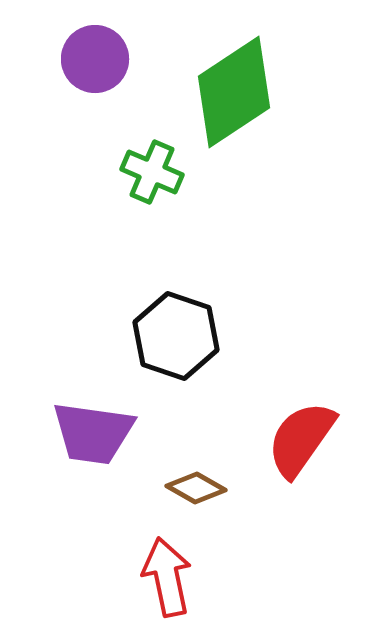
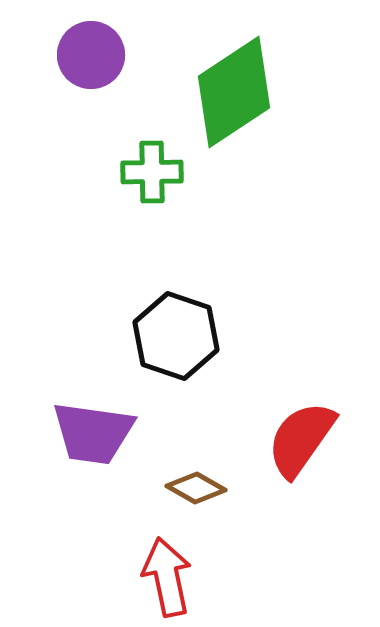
purple circle: moved 4 px left, 4 px up
green cross: rotated 24 degrees counterclockwise
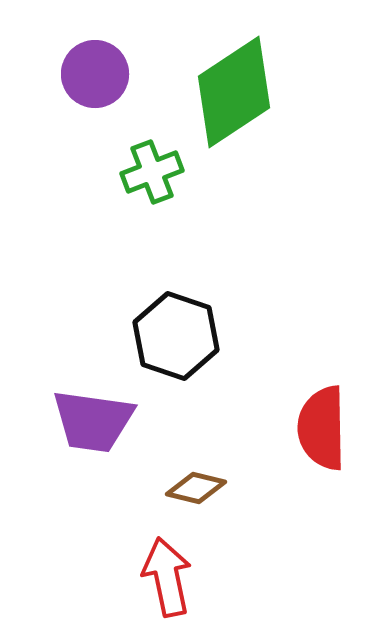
purple circle: moved 4 px right, 19 px down
green cross: rotated 20 degrees counterclockwise
purple trapezoid: moved 12 px up
red semicircle: moved 21 px right, 11 px up; rotated 36 degrees counterclockwise
brown diamond: rotated 16 degrees counterclockwise
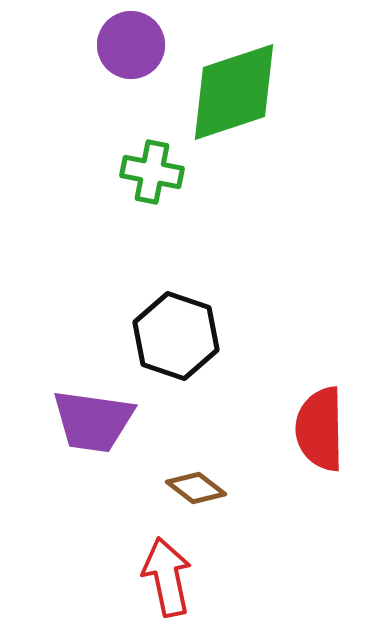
purple circle: moved 36 px right, 29 px up
green diamond: rotated 15 degrees clockwise
green cross: rotated 32 degrees clockwise
red semicircle: moved 2 px left, 1 px down
brown diamond: rotated 24 degrees clockwise
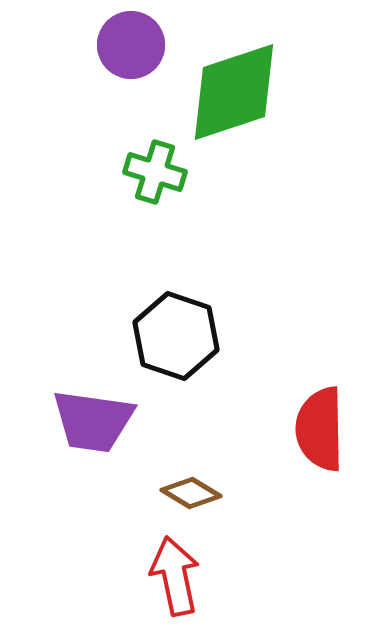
green cross: moved 3 px right; rotated 6 degrees clockwise
brown diamond: moved 5 px left, 5 px down; rotated 6 degrees counterclockwise
red arrow: moved 8 px right, 1 px up
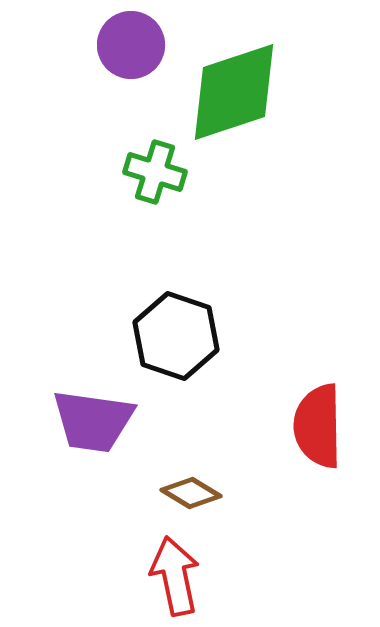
red semicircle: moved 2 px left, 3 px up
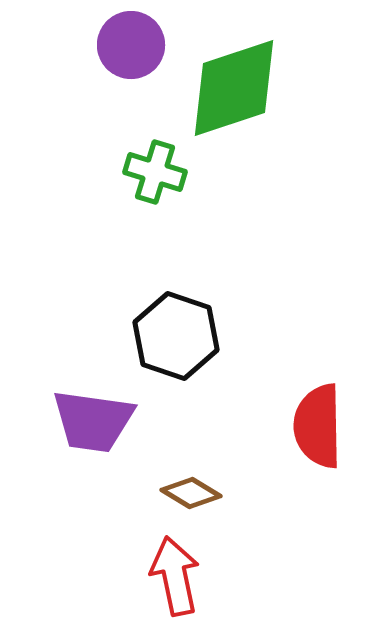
green diamond: moved 4 px up
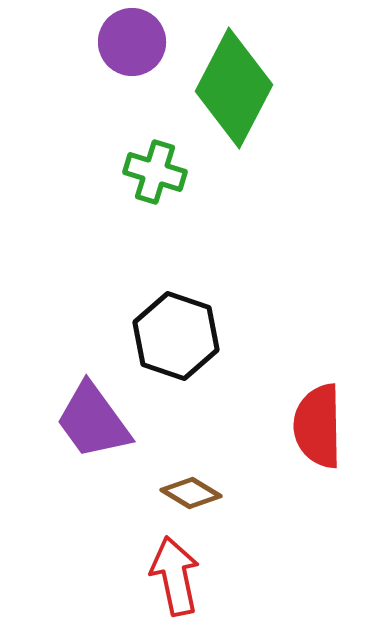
purple circle: moved 1 px right, 3 px up
green diamond: rotated 44 degrees counterclockwise
purple trapezoid: rotated 46 degrees clockwise
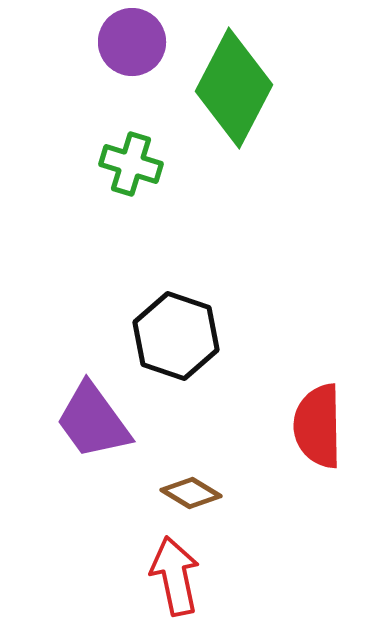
green cross: moved 24 px left, 8 px up
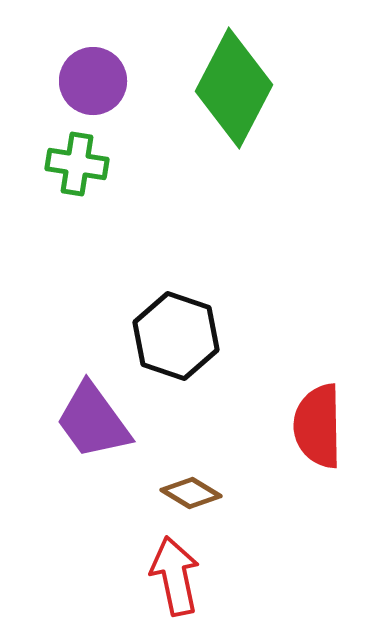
purple circle: moved 39 px left, 39 px down
green cross: moved 54 px left; rotated 8 degrees counterclockwise
